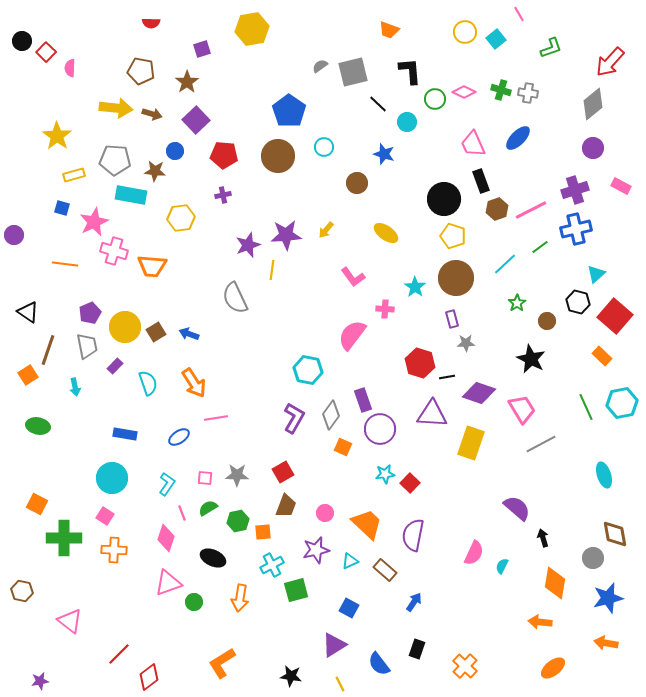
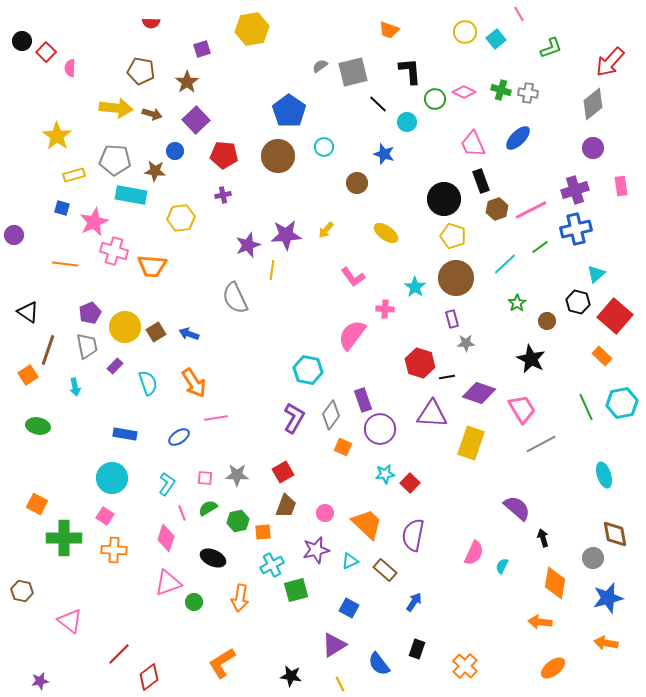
pink rectangle at (621, 186): rotated 54 degrees clockwise
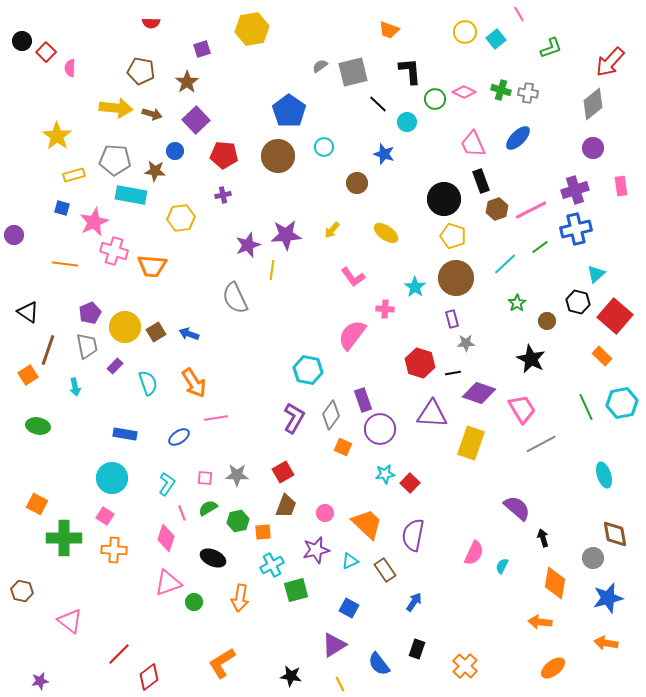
yellow arrow at (326, 230): moved 6 px right
black line at (447, 377): moved 6 px right, 4 px up
brown rectangle at (385, 570): rotated 15 degrees clockwise
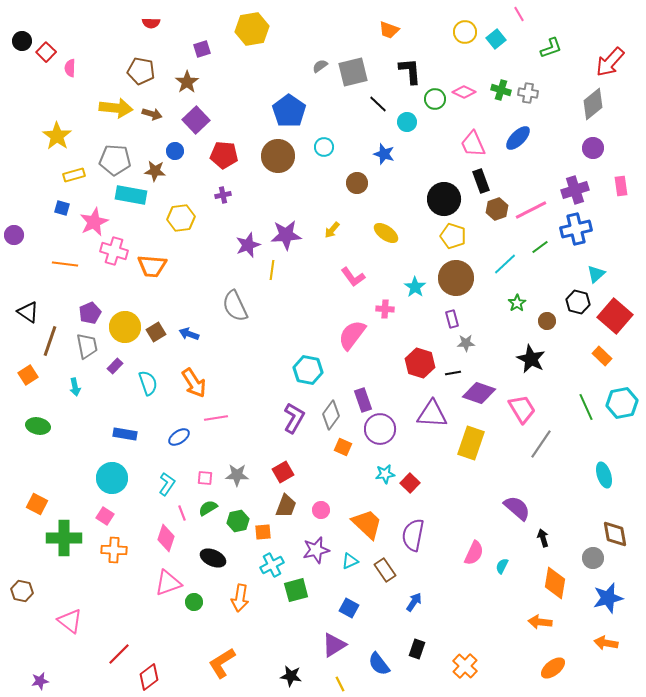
gray semicircle at (235, 298): moved 8 px down
brown line at (48, 350): moved 2 px right, 9 px up
gray line at (541, 444): rotated 28 degrees counterclockwise
pink circle at (325, 513): moved 4 px left, 3 px up
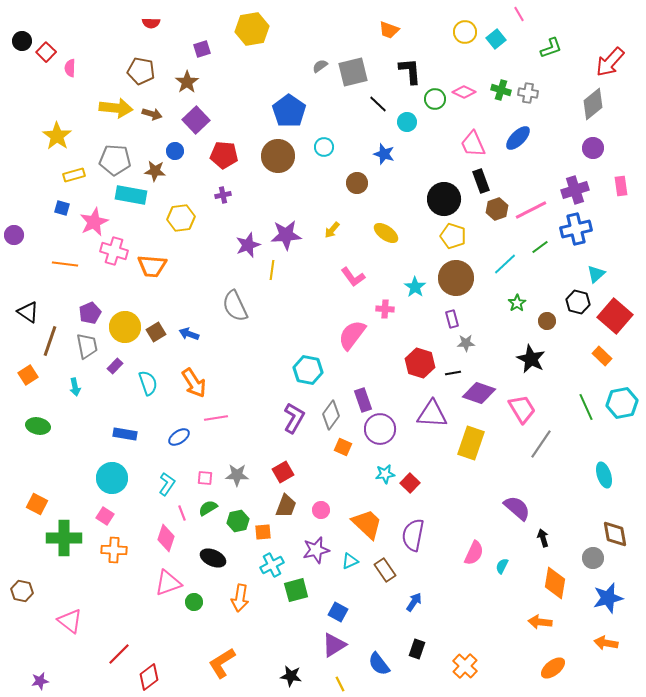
blue square at (349, 608): moved 11 px left, 4 px down
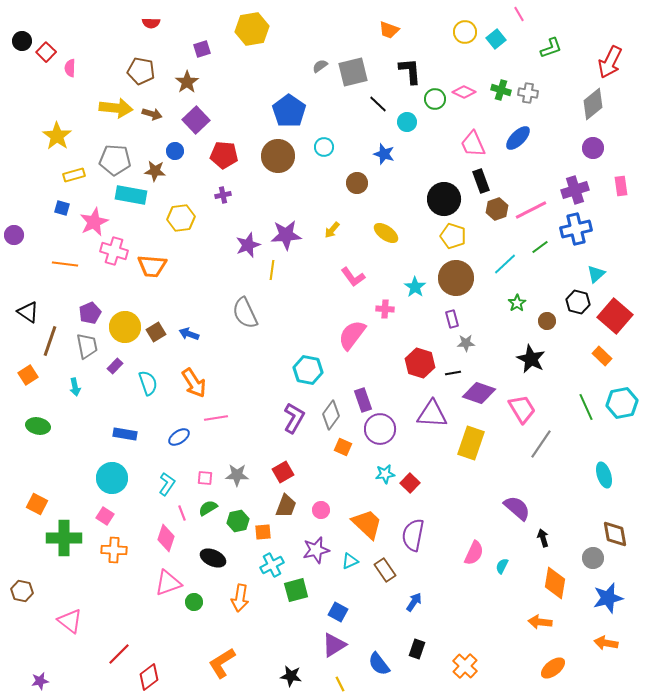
red arrow at (610, 62): rotated 16 degrees counterclockwise
gray semicircle at (235, 306): moved 10 px right, 7 px down
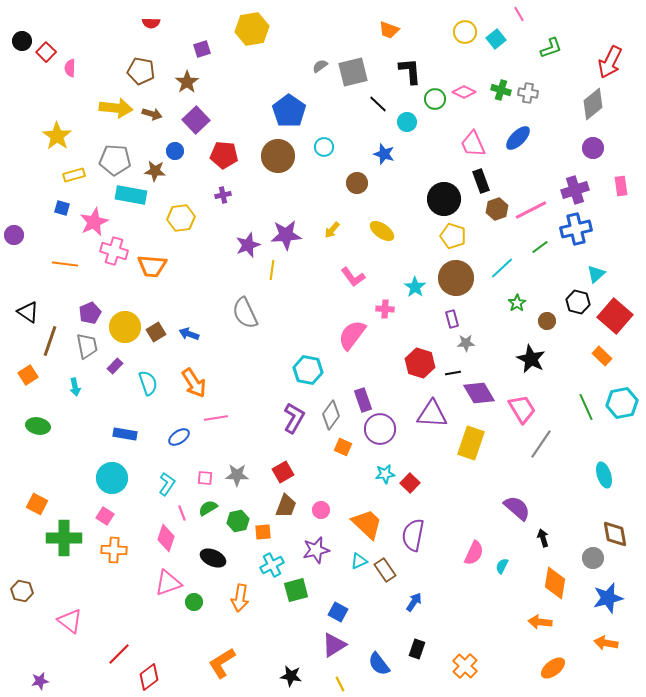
yellow ellipse at (386, 233): moved 4 px left, 2 px up
cyan line at (505, 264): moved 3 px left, 4 px down
purple diamond at (479, 393): rotated 40 degrees clockwise
cyan triangle at (350, 561): moved 9 px right
